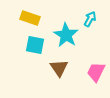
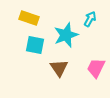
yellow rectangle: moved 1 px left
cyan star: rotated 20 degrees clockwise
pink trapezoid: moved 4 px up
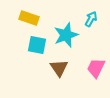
cyan arrow: moved 1 px right
cyan square: moved 2 px right
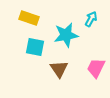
cyan star: rotated 10 degrees clockwise
cyan square: moved 2 px left, 2 px down
brown triangle: moved 1 px down
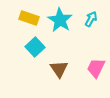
cyan star: moved 6 px left, 15 px up; rotated 30 degrees counterclockwise
cyan square: rotated 36 degrees clockwise
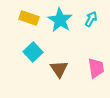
cyan square: moved 2 px left, 5 px down
pink trapezoid: rotated 145 degrees clockwise
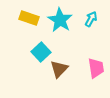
cyan square: moved 8 px right
brown triangle: rotated 18 degrees clockwise
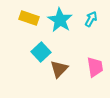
pink trapezoid: moved 1 px left, 1 px up
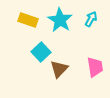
yellow rectangle: moved 1 px left, 2 px down
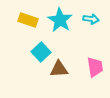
cyan arrow: rotated 70 degrees clockwise
brown triangle: rotated 42 degrees clockwise
